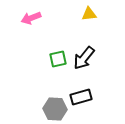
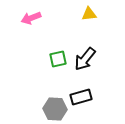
black arrow: moved 1 px right, 1 px down
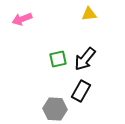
pink arrow: moved 9 px left, 1 px down
black rectangle: moved 6 px up; rotated 45 degrees counterclockwise
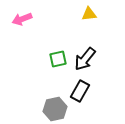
black rectangle: moved 1 px left
gray hexagon: rotated 15 degrees counterclockwise
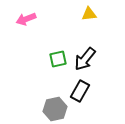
pink arrow: moved 4 px right
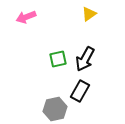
yellow triangle: rotated 28 degrees counterclockwise
pink arrow: moved 2 px up
black arrow: rotated 10 degrees counterclockwise
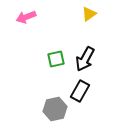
green square: moved 2 px left
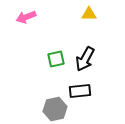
yellow triangle: rotated 35 degrees clockwise
black rectangle: rotated 55 degrees clockwise
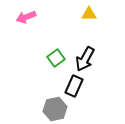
green square: moved 1 px up; rotated 24 degrees counterclockwise
black rectangle: moved 6 px left, 5 px up; rotated 60 degrees counterclockwise
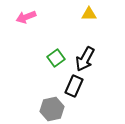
gray hexagon: moved 3 px left
